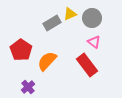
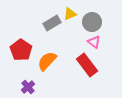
gray circle: moved 4 px down
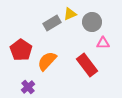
pink triangle: moved 9 px right, 1 px down; rotated 40 degrees counterclockwise
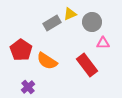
orange semicircle: rotated 100 degrees counterclockwise
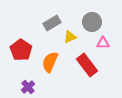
yellow triangle: moved 23 px down
orange semicircle: moved 3 px right, 1 px down; rotated 80 degrees clockwise
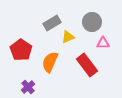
yellow triangle: moved 2 px left
